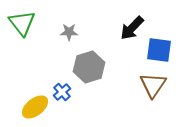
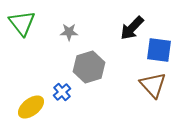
brown triangle: rotated 16 degrees counterclockwise
yellow ellipse: moved 4 px left
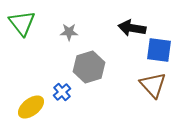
black arrow: rotated 56 degrees clockwise
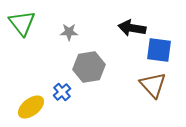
gray hexagon: rotated 8 degrees clockwise
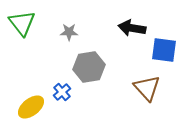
blue square: moved 5 px right
brown triangle: moved 6 px left, 3 px down
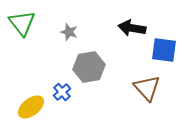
gray star: rotated 18 degrees clockwise
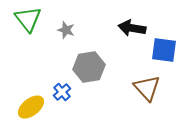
green triangle: moved 6 px right, 4 px up
gray star: moved 3 px left, 2 px up
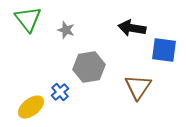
brown triangle: moved 9 px left, 1 px up; rotated 16 degrees clockwise
blue cross: moved 2 px left
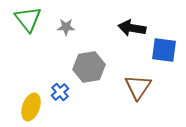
gray star: moved 3 px up; rotated 18 degrees counterclockwise
yellow ellipse: rotated 32 degrees counterclockwise
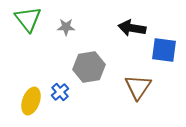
yellow ellipse: moved 6 px up
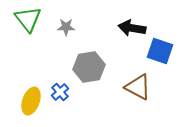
blue square: moved 4 px left, 1 px down; rotated 12 degrees clockwise
brown triangle: rotated 36 degrees counterclockwise
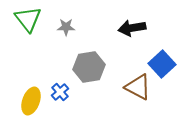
black arrow: rotated 20 degrees counterclockwise
blue square: moved 2 px right, 13 px down; rotated 28 degrees clockwise
